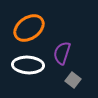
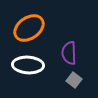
purple semicircle: moved 7 px right; rotated 20 degrees counterclockwise
gray square: moved 1 px right
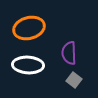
orange ellipse: rotated 20 degrees clockwise
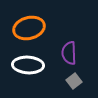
gray square: moved 1 px down; rotated 14 degrees clockwise
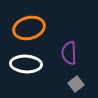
white ellipse: moved 2 px left, 1 px up
gray square: moved 2 px right, 3 px down
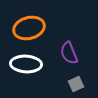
purple semicircle: rotated 20 degrees counterclockwise
gray square: rotated 14 degrees clockwise
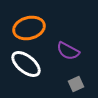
purple semicircle: moved 1 px left, 2 px up; rotated 40 degrees counterclockwise
white ellipse: rotated 36 degrees clockwise
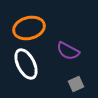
white ellipse: rotated 24 degrees clockwise
